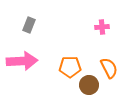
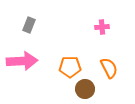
brown circle: moved 4 px left, 4 px down
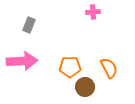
pink cross: moved 9 px left, 15 px up
brown circle: moved 2 px up
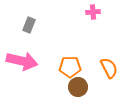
pink arrow: rotated 16 degrees clockwise
brown circle: moved 7 px left
